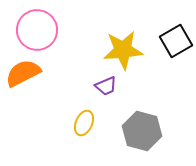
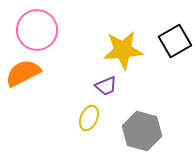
black square: moved 1 px left
yellow ellipse: moved 5 px right, 5 px up
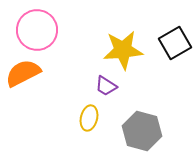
black square: moved 2 px down
purple trapezoid: rotated 55 degrees clockwise
yellow ellipse: rotated 10 degrees counterclockwise
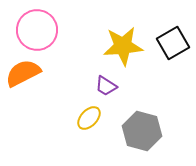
black square: moved 2 px left
yellow star: moved 4 px up
yellow ellipse: rotated 30 degrees clockwise
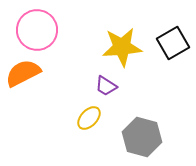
yellow star: moved 1 px left, 1 px down
gray hexagon: moved 6 px down
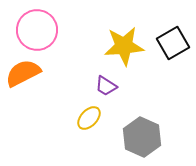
yellow star: moved 2 px right, 1 px up
gray hexagon: rotated 9 degrees clockwise
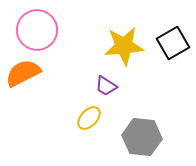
gray hexagon: rotated 18 degrees counterclockwise
